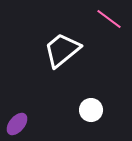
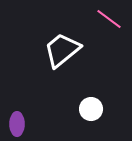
white circle: moved 1 px up
purple ellipse: rotated 40 degrees counterclockwise
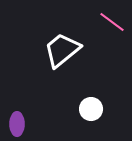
pink line: moved 3 px right, 3 px down
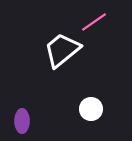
pink line: moved 18 px left; rotated 72 degrees counterclockwise
purple ellipse: moved 5 px right, 3 px up
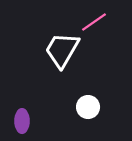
white trapezoid: rotated 21 degrees counterclockwise
white circle: moved 3 px left, 2 px up
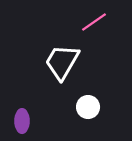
white trapezoid: moved 12 px down
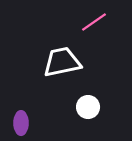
white trapezoid: rotated 48 degrees clockwise
purple ellipse: moved 1 px left, 2 px down
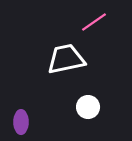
white trapezoid: moved 4 px right, 3 px up
purple ellipse: moved 1 px up
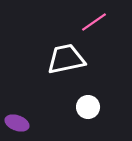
purple ellipse: moved 4 px left, 1 px down; rotated 70 degrees counterclockwise
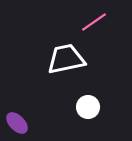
purple ellipse: rotated 25 degrees clockwise
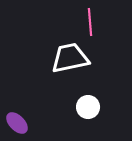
pink line: moved 4 px left; rotated 60 degrees counterclockwise
white trapezoid: moved 4 px right, 1 px up
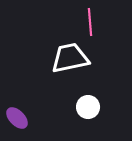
purple ellipse: moved 5 px up
